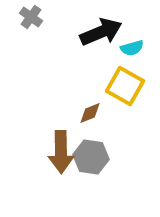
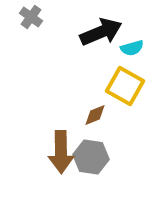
brown diamond: moved 5 px right, 2 px down
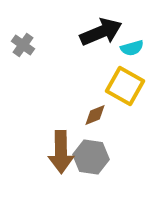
gray cross: moved 8 px left, 28 px down
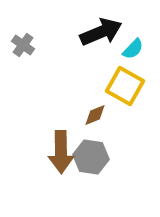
cyan semicircle: moved 1 px right, 1 px down; rotated 30 degrees counterclockwise
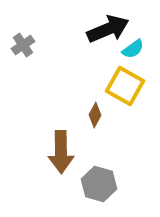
black arrow: moved 7 px right, 3 px up
gray cross: rotated 20 degrees clockwise
cyan semicircle: rotated 10 degrees clockwise
brown diamond: rotated 40 degrees counterclockwise
gray hexagon: moved 8 px right, 27 px down; rotated 8 degrees clockwise
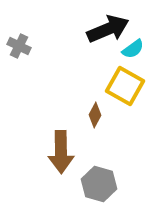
gray cross: moved 4 px left, 1 px down; rotated 30 degrees counterclockwise
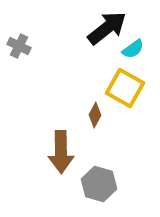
black arrow: moved 1 px left, 1 px up; rotated 15 degrees counterclockwise
yellow square: moved 2 px down
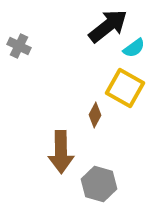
black arrow: moved 1 px right, 2 px up
cyan semicircle: moved 1 px right, 1 px up
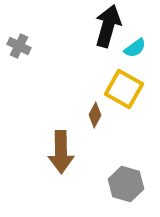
black arrow: rotated 36 degrees counterclockwise
cyan semicircle: moved 1 px right
yellow square: moved 1 px left, 1 px down
gray hexagon: moved 27 px right
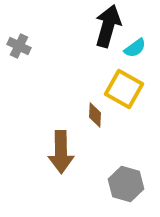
brown diamond: rotated 25 degrees counterclockwise
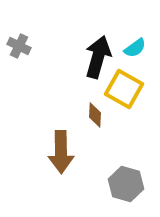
black arrow: moved 10 px left, 31 px down
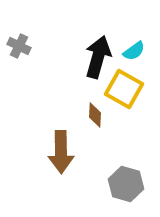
cyan semicircle: moved 1 px left, 3 px down
